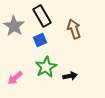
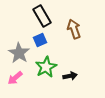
gray star: moved 5 px right, 27 px down
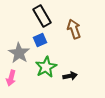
pink arrow: moved 4 px left; rotated 35 degrees counterclockwise
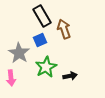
brown arrow: moved 10 px left
pink arrow: rotated 21 degrees counterclockwise
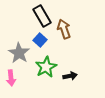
blue square: rotated 24 degrees counterclockwise
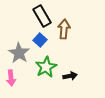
brown arrow: rotated 24 degrees clockwise
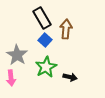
black rectangle: moved 2 px down
brown arrow: moved 2 px right
blue square: moved 5 px right
gray star: moved 2 px left, 2 px down
black arrow: moved 1 px down; rotated 24 degrees clockwise
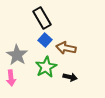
brown arrow: moved 19 px down; rotated 84 degrees counterclockwise
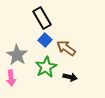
brown arrow: rotated 24 degrees clockwise
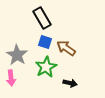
blue square: moved 2 px down; rotated 24 degrees counterclockwise
black arrow: moved 6 px down
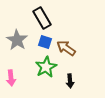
gray star: moved 15 px up
black arrow: moved 2 px up; rotated 72 degrees clockwise
